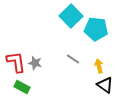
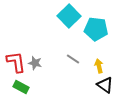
cyan square: moved 2 px left
green rectangle: moved 1 px left
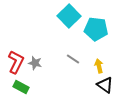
red L-shape: rotated 35 degrees clockwise
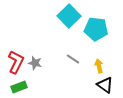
green rectangle: moved 2 px left; rotated 49 degrees counterclockwise
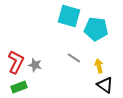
cyan square: rotated 30 degrees counterclockwise
gray line: moved 1 px right, 1 px up
gray star: moved 2 px down
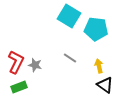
cyan square: rotated 15 degrees clockwise
gray line: moved 4 px left
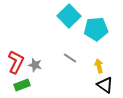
cyan square: rotated 15 degrees clockwise
cyan pentagon: rotated 10 degrees counterclockwise
green rectangle: moved 3 px right, 2 px up
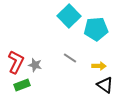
yellow arrow: rotated 104 degrees clockwise
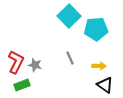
gray line: rotated 32 degrees clockwise
